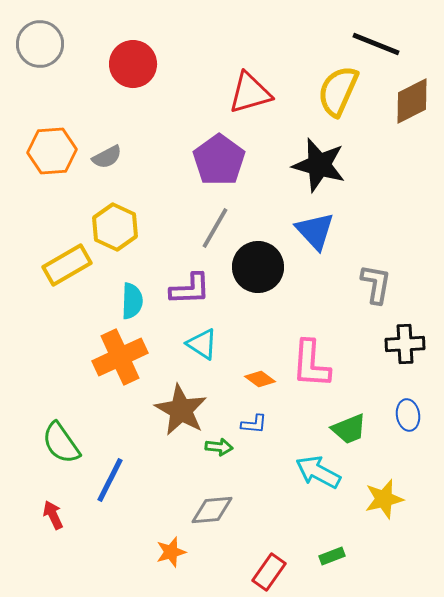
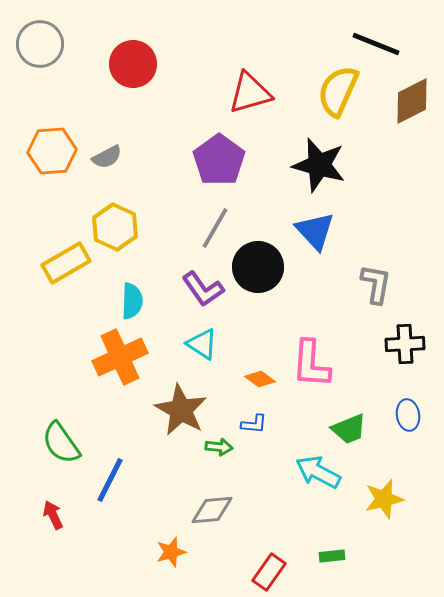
yellow rectangle: moved 1 px left, 2 px up
purple L-shape: moved 13 px right; rotated 57 degrees clockwise
green rectangle: rotated 15 degrees clockwise
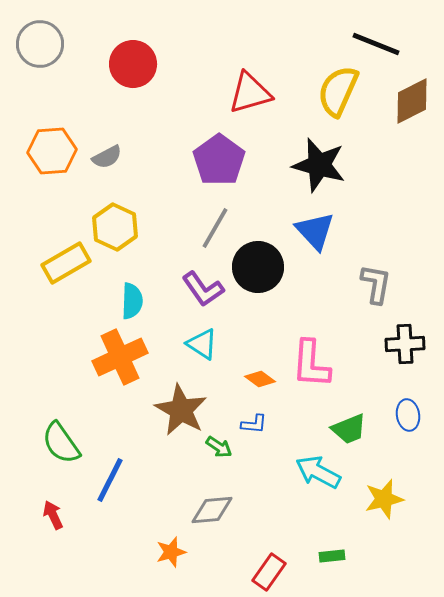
green arrow: rotated 28 degrees clockwise
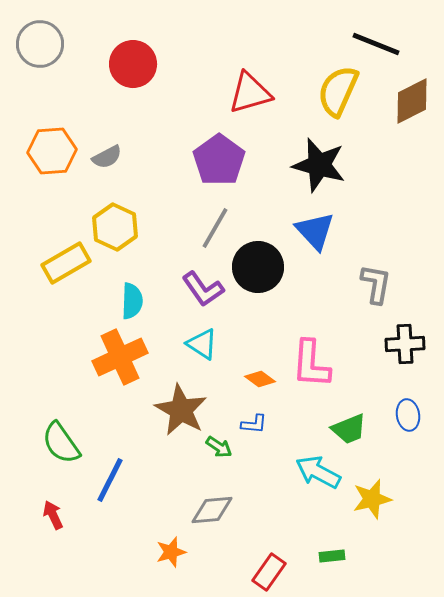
yellow star: moved 12 px left
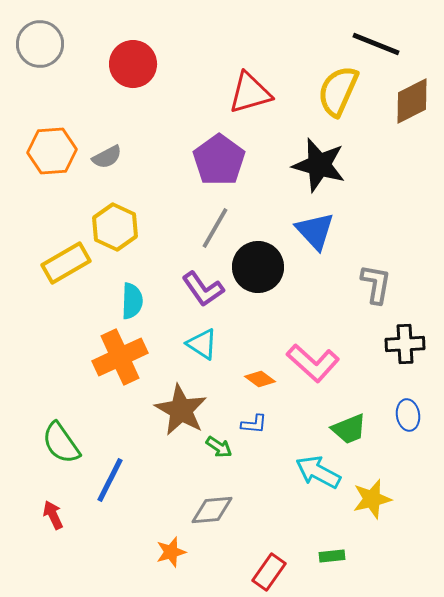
pink L-shape: moved 2 px right, 1 px up; rotated 52 degrees counterclockwise
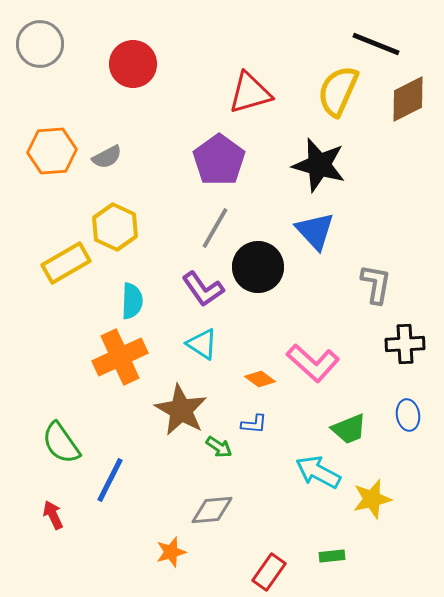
brown diamond: moved 4 px left, 2 px up
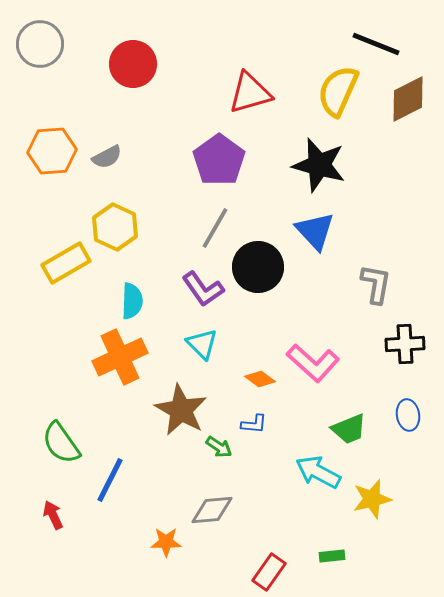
cyan triangle: rotated 12 degrees clockwise
orange star: moved 5 px left, 10 px up; rotated 16 degrees clockwise
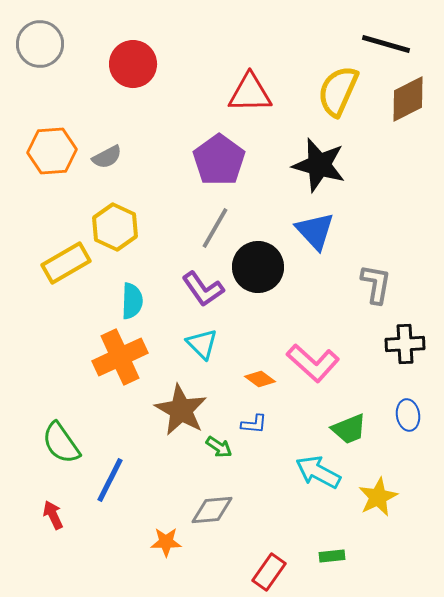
black line: moved 10 px right; rotated 6 degrees counterclockwise
red triangle: rotated 15 degrees clockwise
yellow star: moved 6 px right, 2 px up; rotated 12 degrees counterclockwise
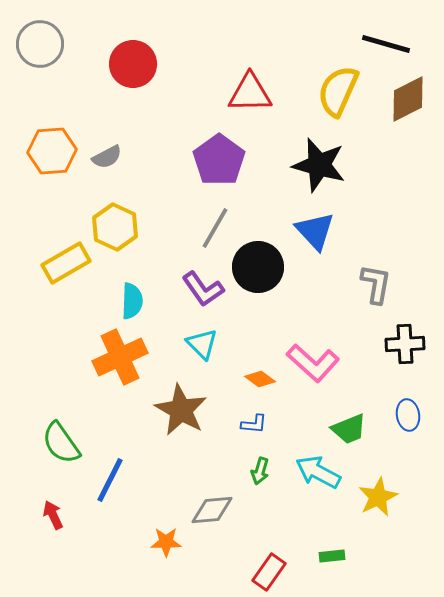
green arrow: moved 41 px right, 24 px down; rotated 72 degrees clockwise
